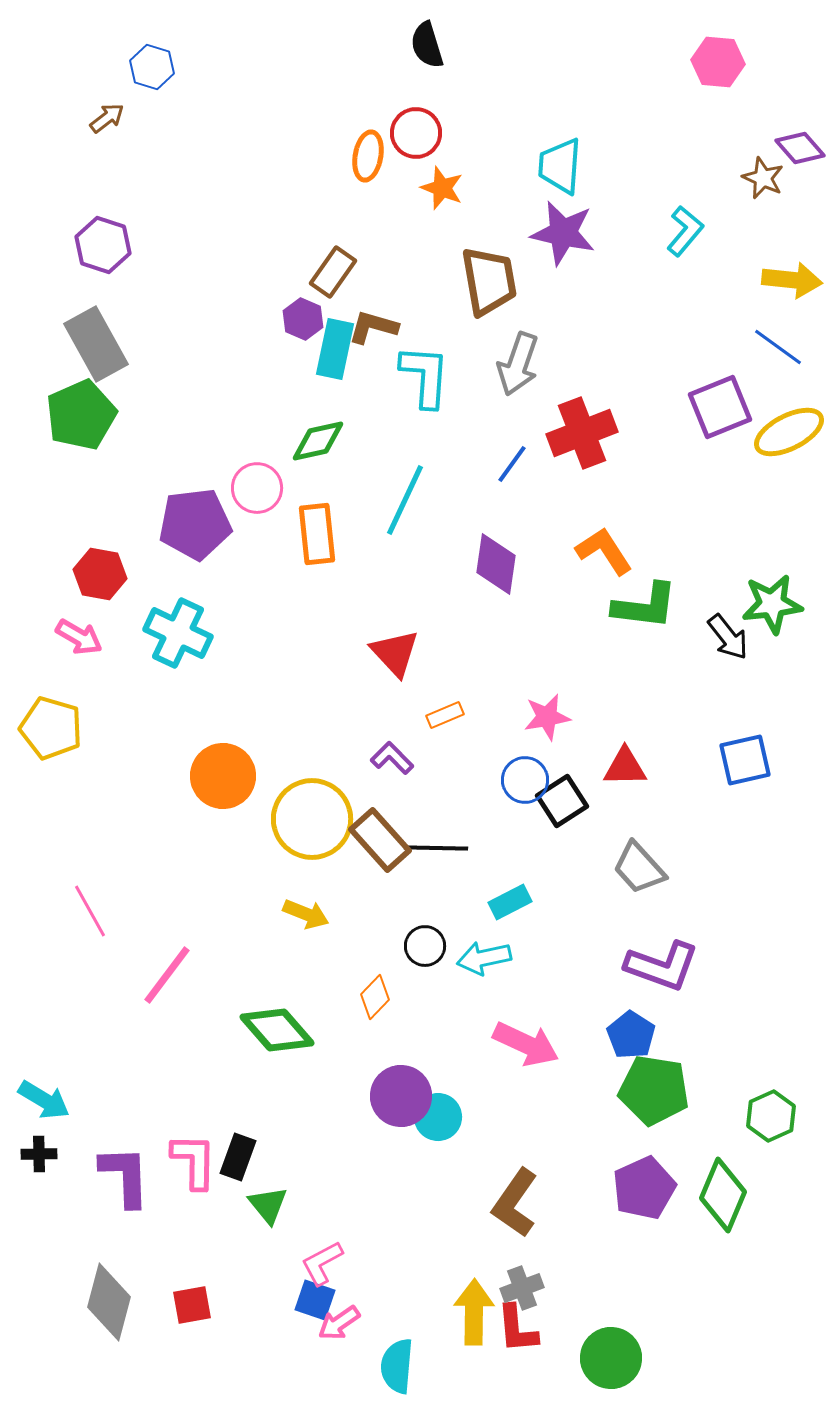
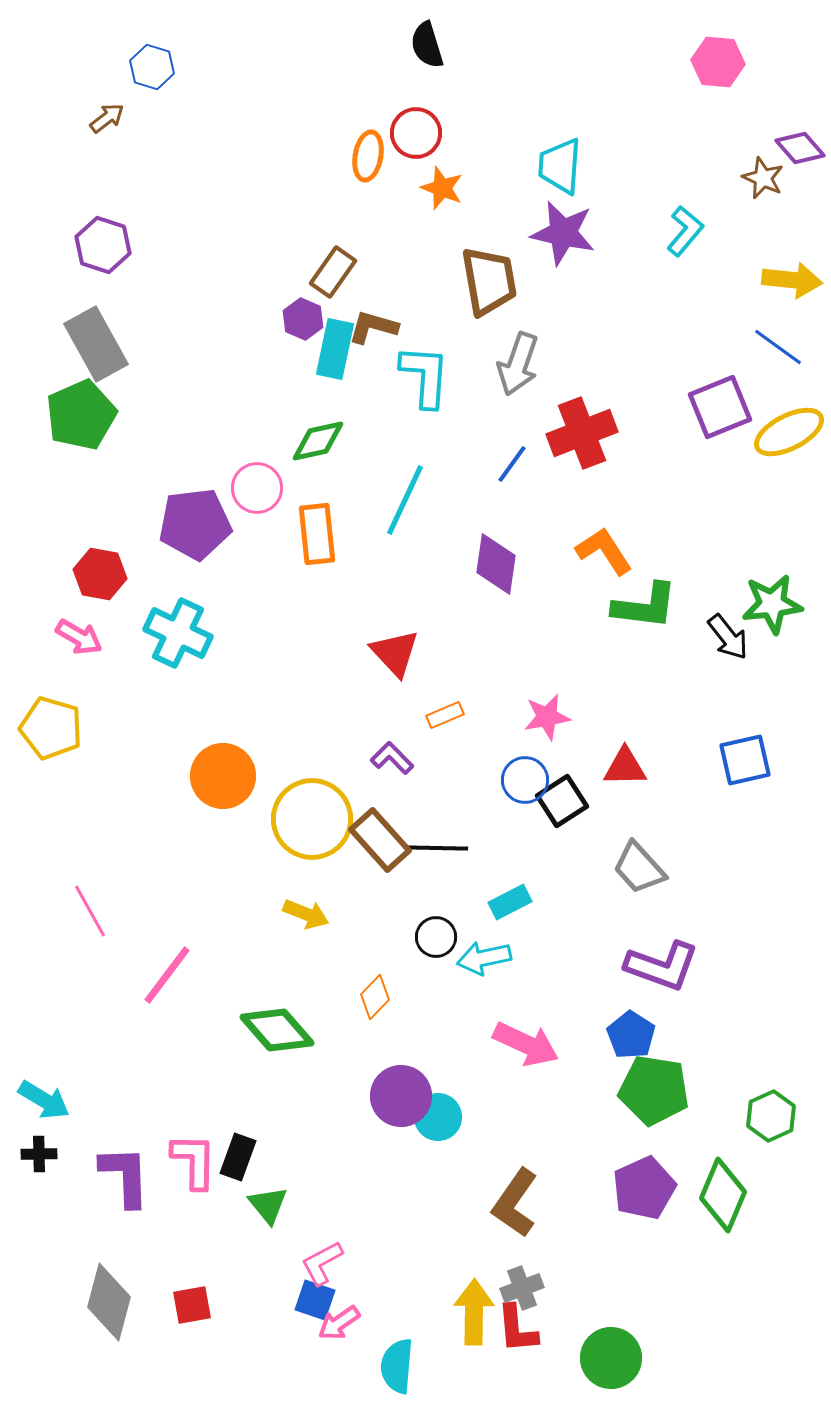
black circle at (425, 946): moved 11 px right, 9 px up
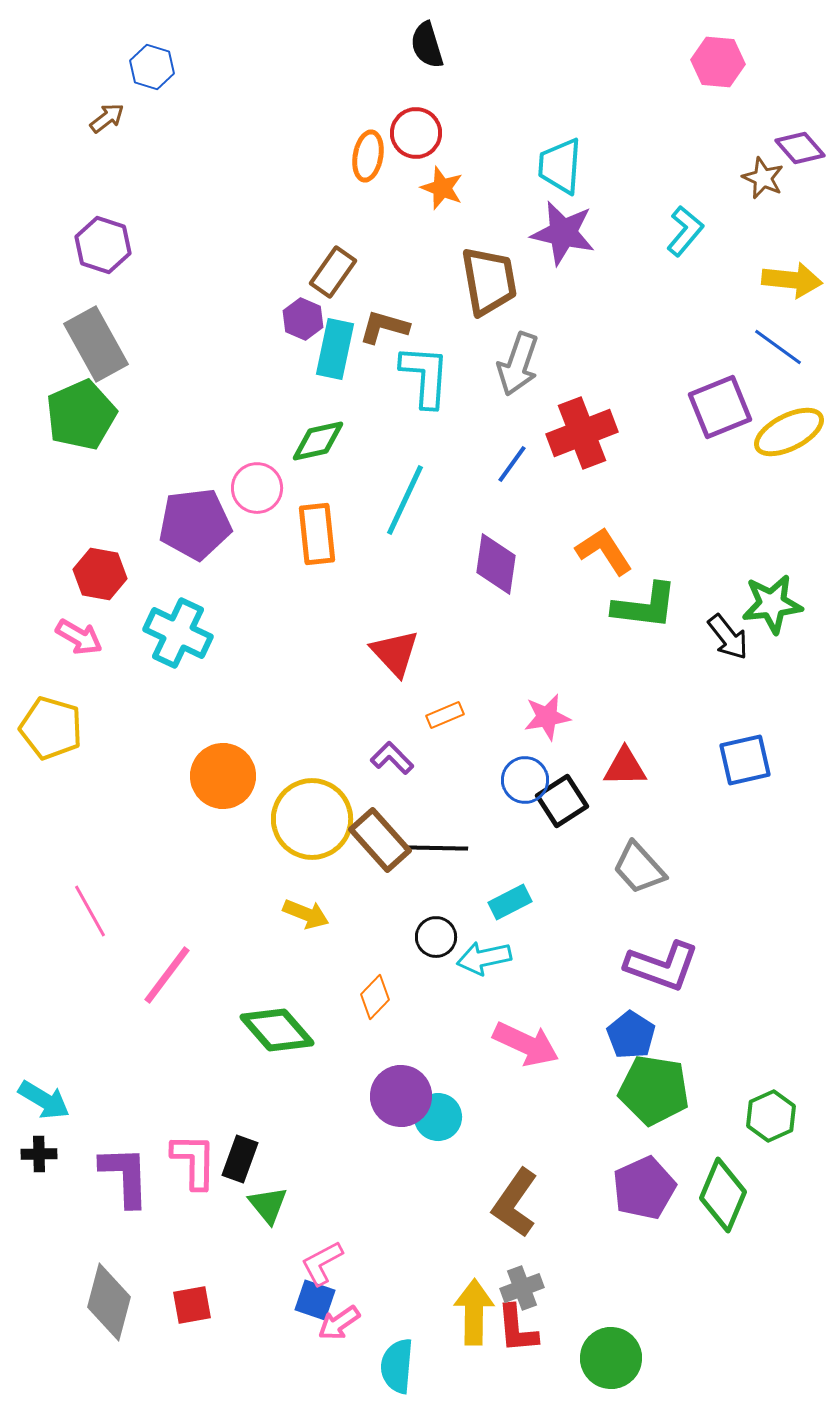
brown L-shape at (373, 327): moved 11 px right
black rectangle at (238, 1157): moved 2 px right, 2 px down
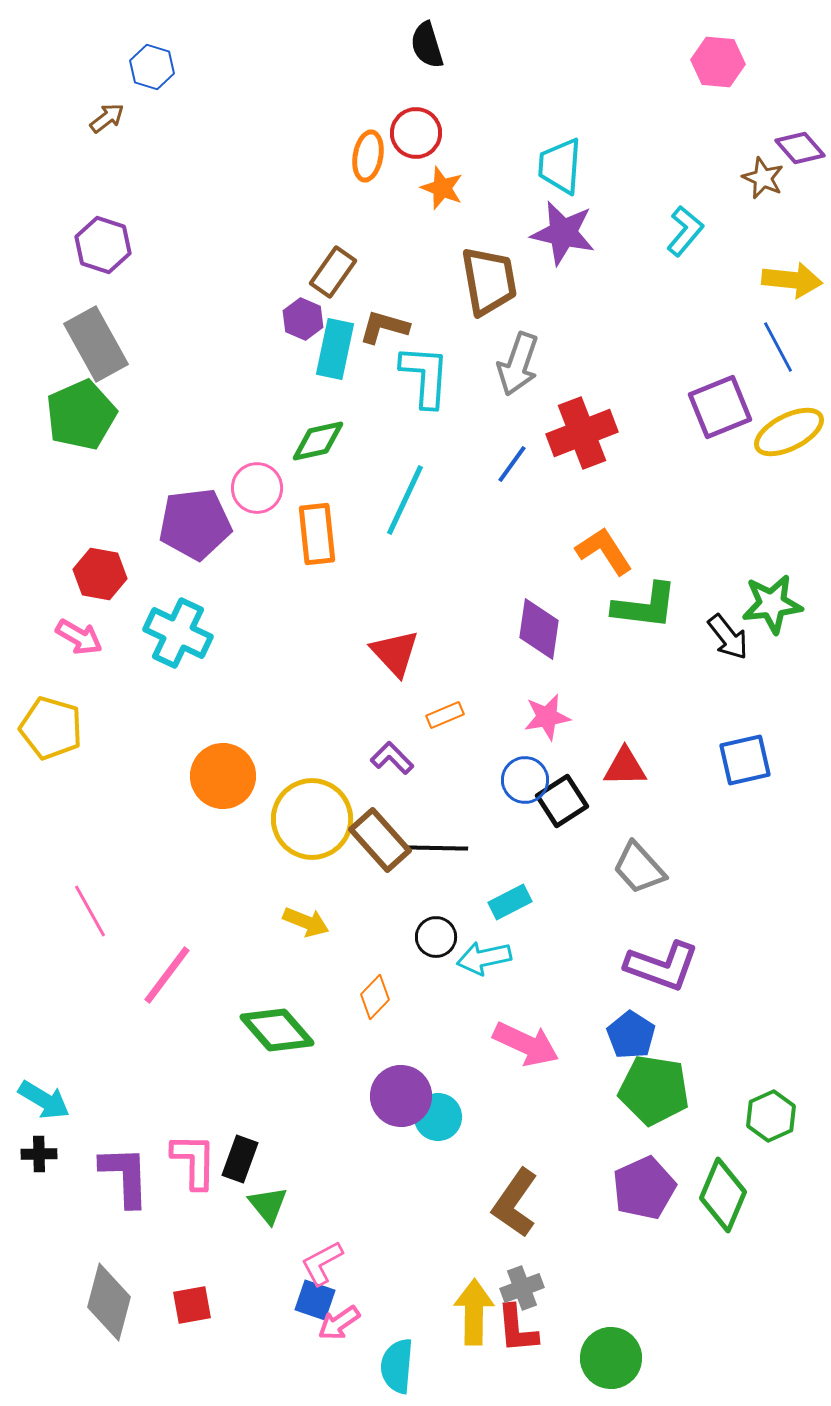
blue line at (778, 347): rotated 26 degrees clockwise
purple diamond at (496, 564): moved 43 px right, 65 px down
yellow arrow at (306, 914): moved 8 px down
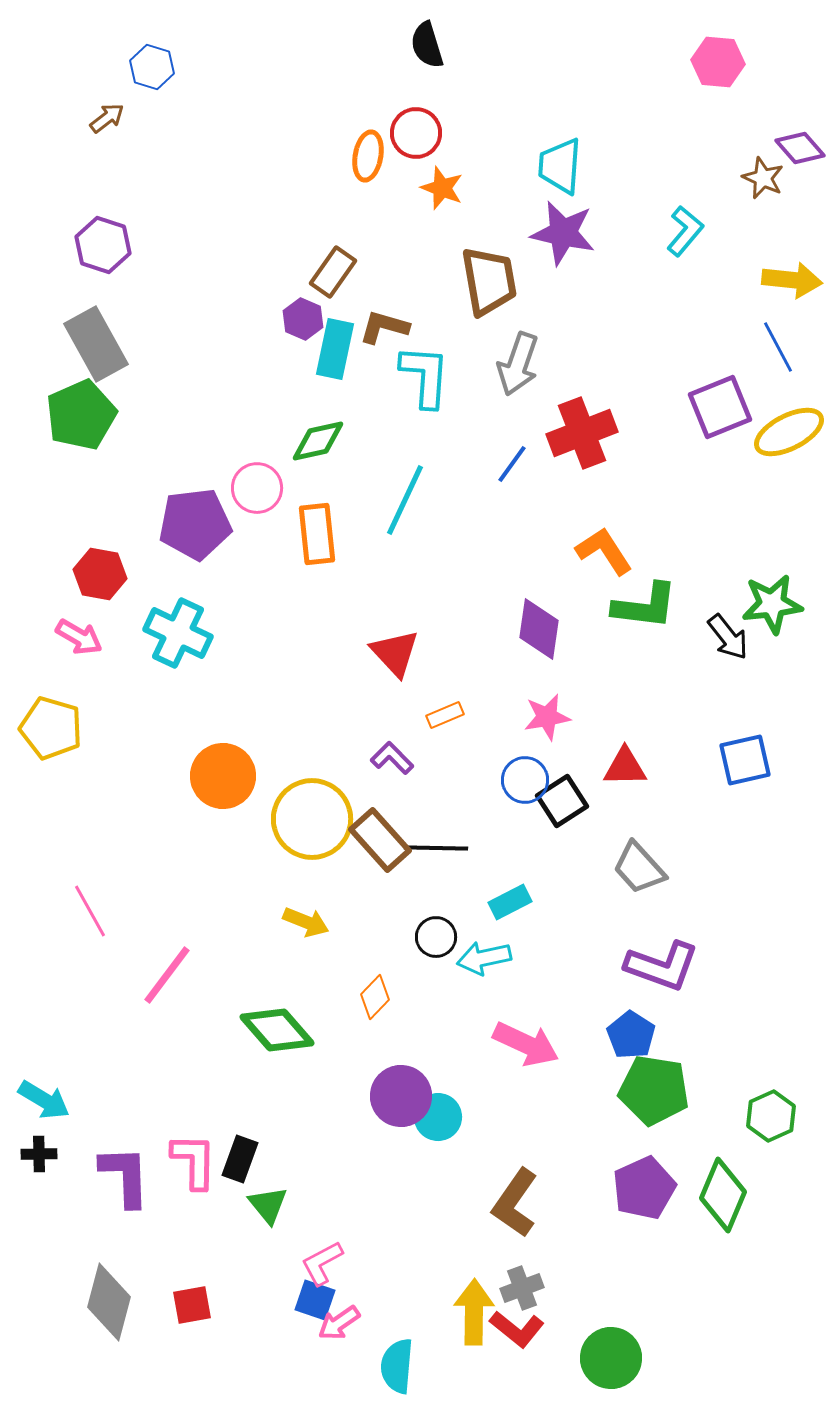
red L-shape at (517, 1329): rotated 46 degrees counterclockwise
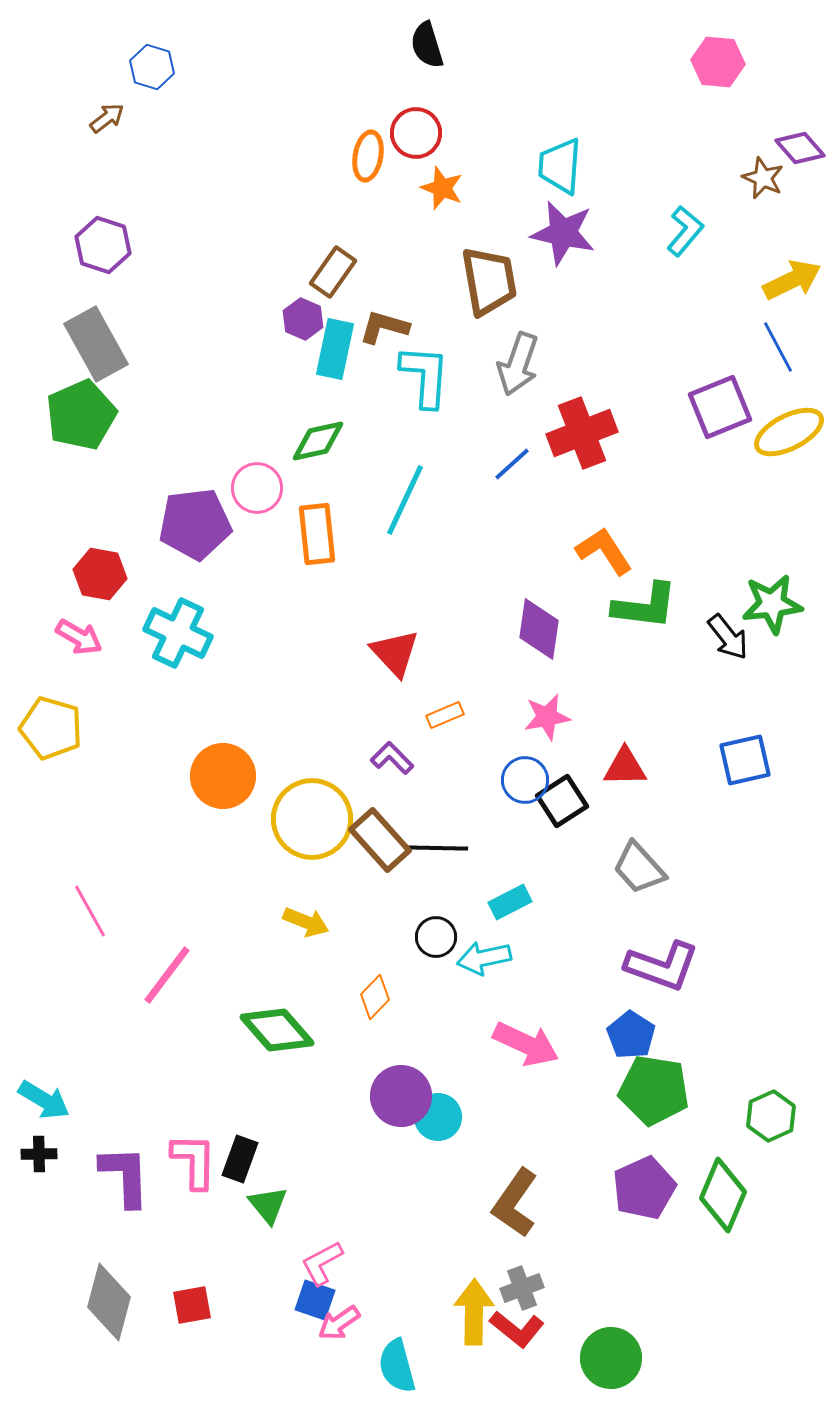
yellow arrow at (792, 280): rotated 32 degrees counterclockwise
blue line at (512, 464): rotated 12 degrees clockwise
cyan semicircle at (397, 1366): rotated 20 degrees counterclockwise
